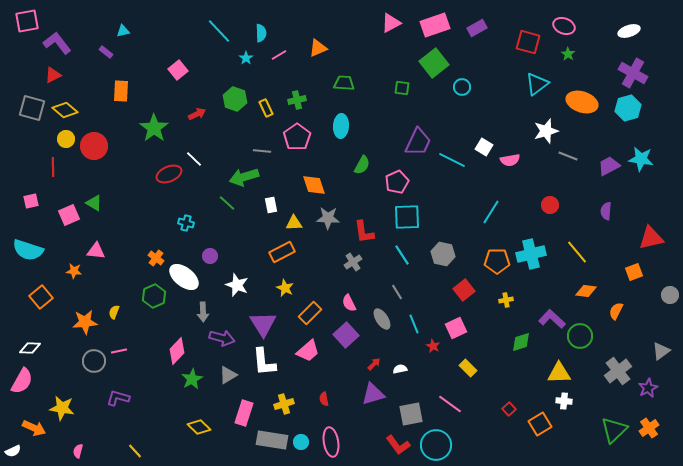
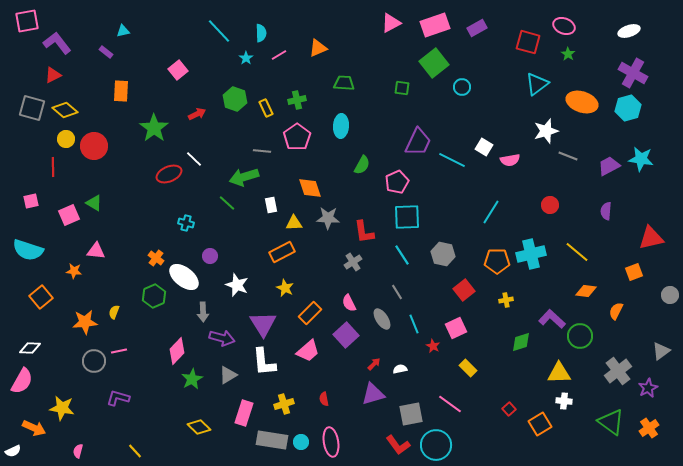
orange diamond at (314, 185): moved 4 px left, 3 px down
yellow line at (577, 252): rotated 10 degrees counterclockwise
green triangle at (614, 430): moved 3 px left, 8 px up; rotated 40 degrees counterclockwise
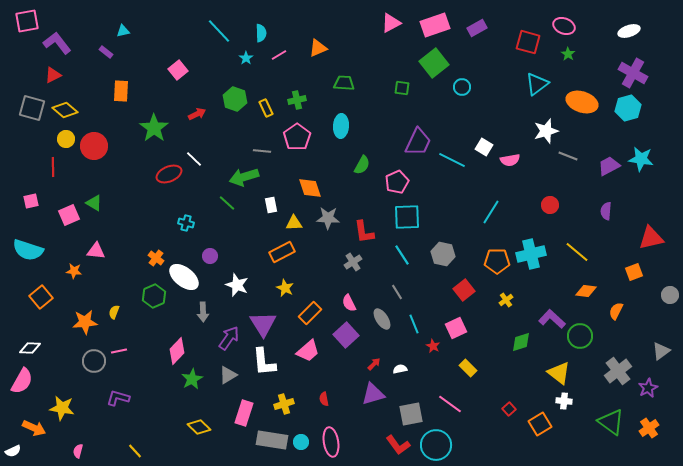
yellow cross at (506, 300): rotated 24 degrees counterclockwise
purple arrow at (222, 338): moved 7 px right; rotated 70 degrees counterclockwise
yellow triangle at (559, 373): rotated 40 degrees clockwise
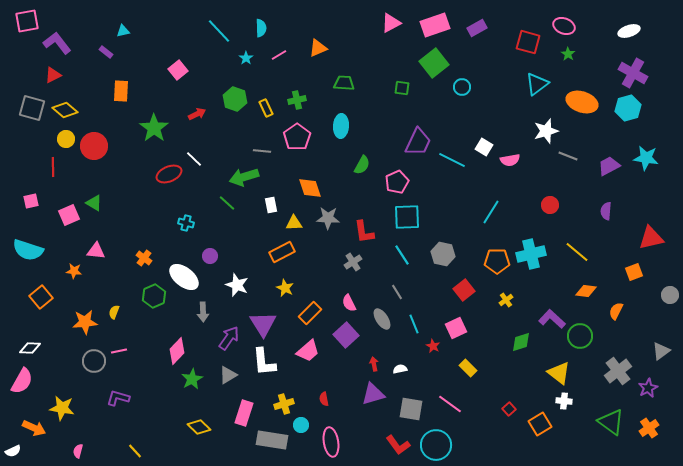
cyan semicircle at (261, 33): moved 5 px up
cyan star at (641, 159): moved 5 px right, 1 px up
orange cross at (156, 258): moved 12 px left
red arrow at (374, 364): rotated 56 degrees counterclockwise
gray square at (411, 414): moved 5 px up; rotated 20 degrees clockwise
cyan circle at (301, 442): moved 17 px up
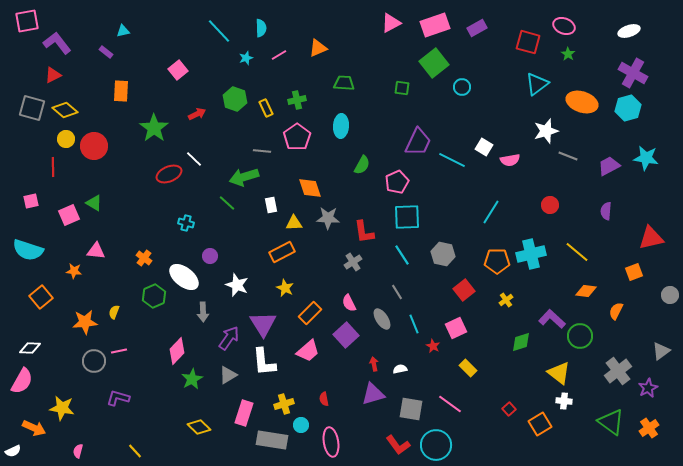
cyan star at (246, 58): rotated 16 degrees clockwise
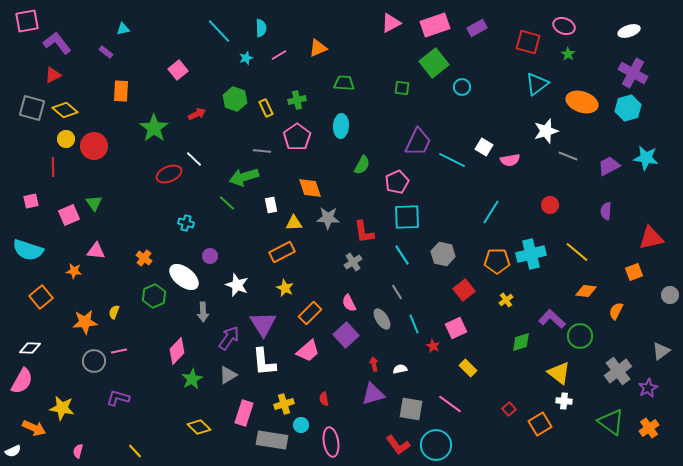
cyan triangle at (123, 31): moved 2 px up
green triangle at (94, 203): rotated 24 degrees clockwise
